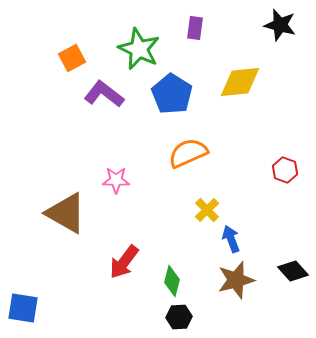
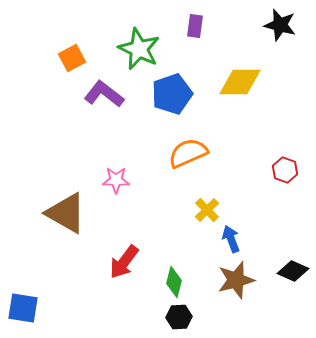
purple rectangle: moved 2 px up
yellow diamond: rotated 6 degrees clockwise
blue pentagon: rotated 21 degrees clockwise
black diamond: rotated 24 degrees counterclockwise
green diamond: moved 2 px right, 1 px down
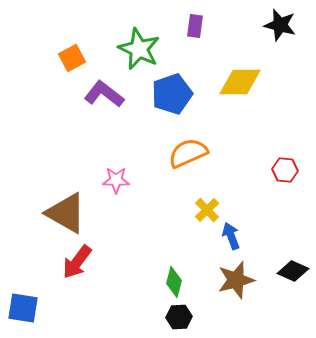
red hexagon: rotated 15 degrees counterclockwise
blue arrow: moved 3 px up
red arrow: moved 47 px left
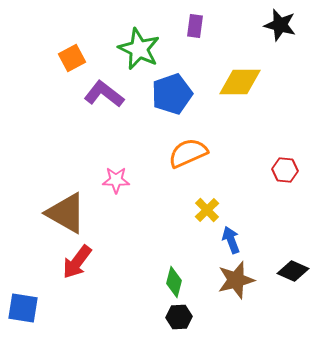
blue arrow: moved 4 px down
